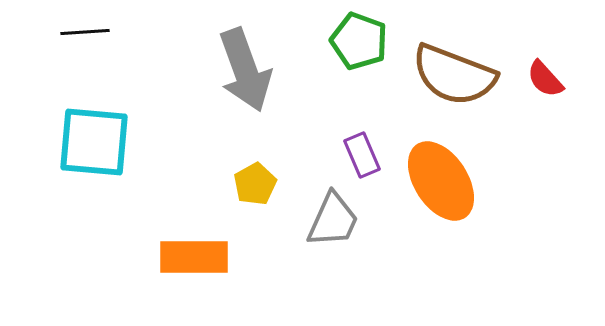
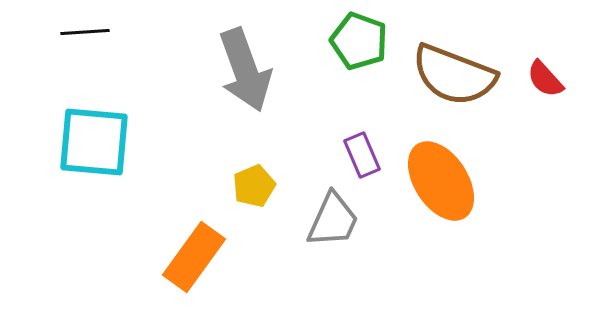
yellow pentagon: moved 1 px left, 2 px down; rotated 6 degrees clockwise
orange rectangle: rotated 54 degrees counterclockwise
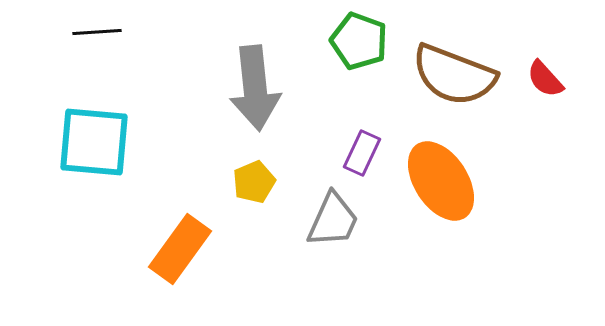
black line: moved 12 px right
gray arrow: moved 10 px right, 18 px down; rotated 14 degrees clockwise
purple rectangle: moved 2 px up; rotated 48 degrees clockwise
yellow pentagon: moved 4 px up
orange rectangle: moved 14 px left, 8 px up
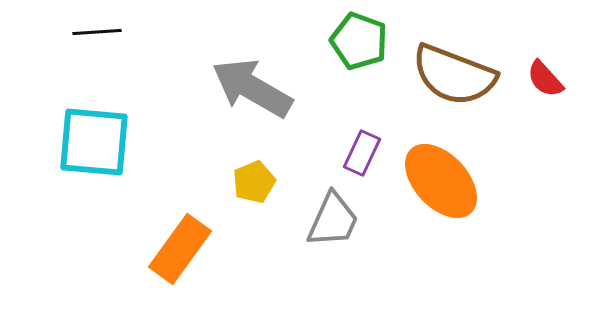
gray arrow: moved 3 px left; rotated 126 degrees clockwise
orange ellipse: rotated 10 degrees counterclockwise
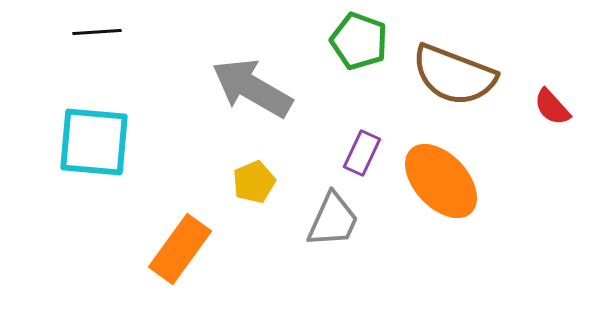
red semicircle: moved 7 px right, 28 px down
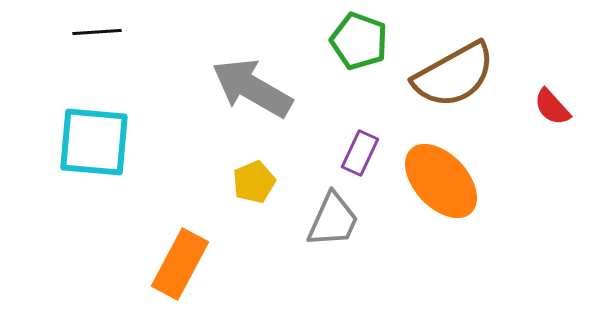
brown semicircle: rotated 50 degrees counterclockwise
purple rectangle: moved 2 px left
orange rectangle: moved 15 px down; rotated 8 degrees counterclockwise
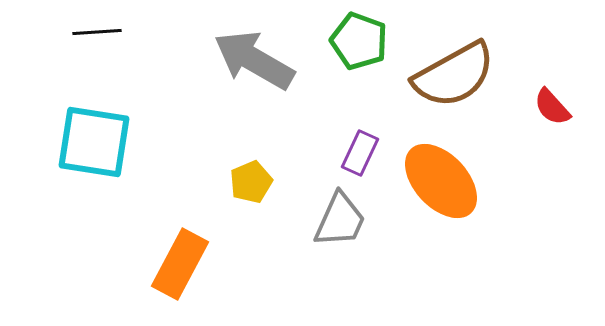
gray arrow: moved 2 px right, 28 px up
cyan square: rotated 4 degrees clockwise
yellow pentagon: moved 3 px left
gray trapezoid: moved 7 px right
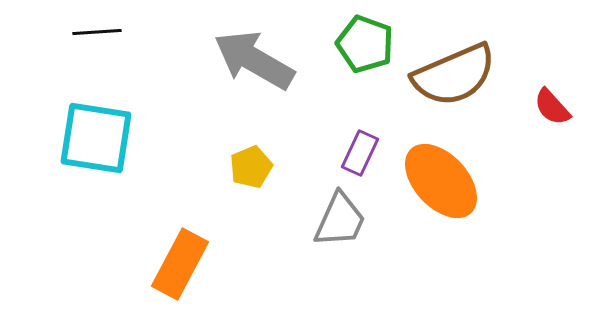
green pentagon: moved 6 px right, 3 px down
brown semicircle: rotated 6 degrees clockwise
cyan square: moved 2 px right, 4 px up
yellow pentagon: moved 15 px up
